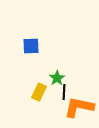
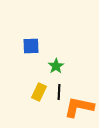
green star: moved 1 px left, 12 px up
black line: moved 5 px left
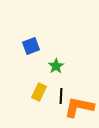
blue square: rotated 18 degrees counterclockwise
black line: moved 2 px right, 4 px down
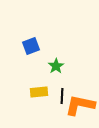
yellow rectangle: rotated 60 degrees clockwise
black line: moved 1 px right
orange L-shape: moved 1 px right, 2 px up
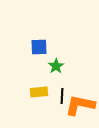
blue square: moved 8 px right, 1 px down; rotated 18 degrees clockwise
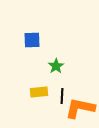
blue square: moved 7 px left, 7 px up
orange L-shape: moved 3 px down
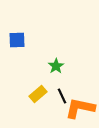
blue square: moved 15 px left
yellow rectangle: moved 1 px left, 2 px down; rotated 36 degrees counterclockwise
black line: rotated 28 degrees counterclockwise
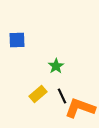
orange L-shape: rotated 8 degrees clockwise
